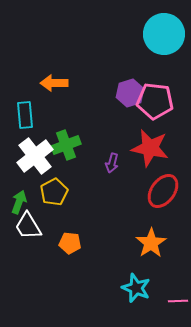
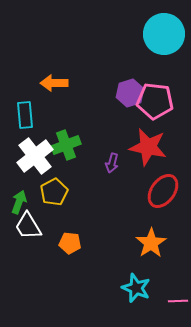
red star: moved 2 px left, 1 px up
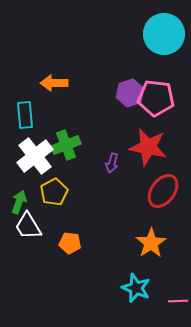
pink pentagon: moved 1 px right, 3 px up
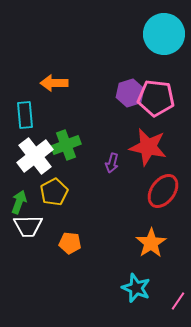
white trapezoid: rotated 60 degrees counterclockwise
pink line: rotated 54 degrees counterclockwise
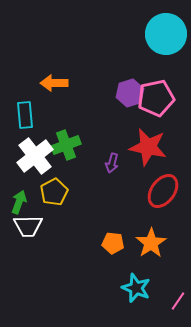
cyan circle: moved 2 px right
pink pentagon: rotated 18 degrees counterclockwise
orange pentagon: moved 43 px right
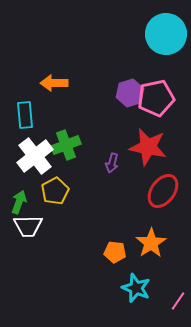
yellow pentagon: moved 1 px right, 1 px up
orange pentagon: moved 2 px right, 9 px down
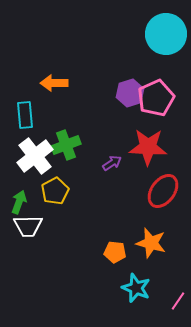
pink pentagon: rotated 12 degrees counterclockwise
red star: rotated 9 degrees counterclockwise
purple arrow: rotated 138 degrees counterclockwise
orange star: rotated 24 degrees counterclockwise
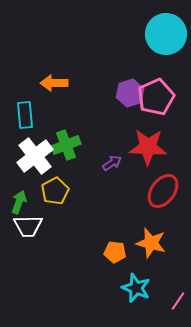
pink pentagon: moved 1 px up
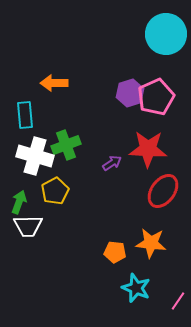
red star: moved 2 px down
white cross: rotated 36 degrees counterclockwise
orange star: rotated 8 degrees counterclockwise
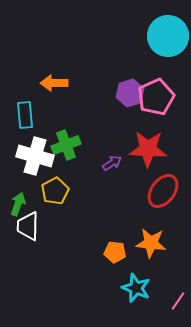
cyan circle: moved 2 px right, 2 px down
green arrow: moved 1 px left, 2 px down
white trapezoid: rotated 92 degrees clockwise
